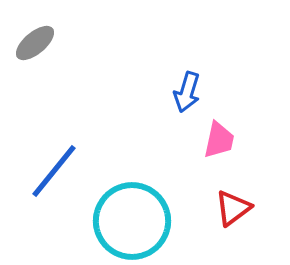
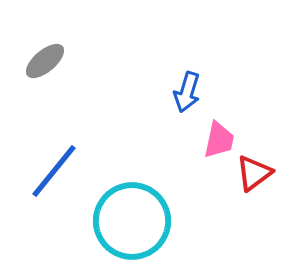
gray ellipse: moved 10 px right, 18 px down
red triangle: moved 21 px right, 35 px up
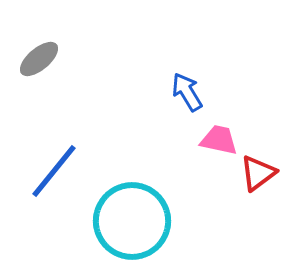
gray ellipse: moved 6 px left, 2 px up
blue arrow: rotated 132 degrees clockwise
pink trapezoid: rotated 90 degrees counterclockwise
red triangle: moved 4 px right
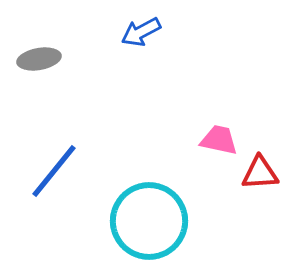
gray ellipse: rotated 30 degrees clockwise
blue arrow: moved 46 px left, 60 px up; rotated 87 degrees counterclockwise
red triangle: moved 2 px right; rotated 33 degrees clockwise
cyan circle: moved 17 px right
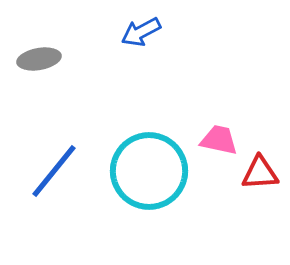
cyan circle: moved 50 px up
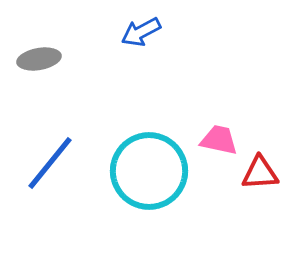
blue line: moved 4 px left, 8 px up
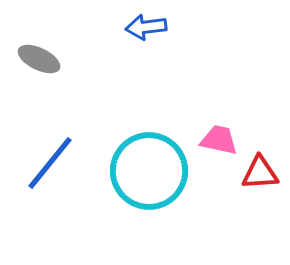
blue arrow: moved 5 px right, 5 px up; rotated 21 degrees clockwise
gray ellipse: rotated 36 degrees clockwise
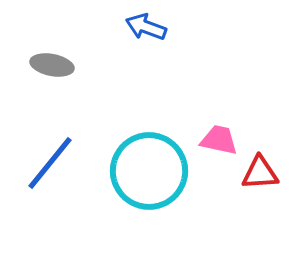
blue arrow: rotated 27 degrees clockwise
gray ellipse: moved 13 px right, 6 px down; rotated 15 degrees counterclockwise
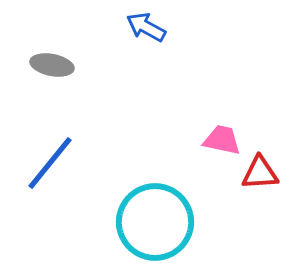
blue arrow: rotated 9 degrees clockwise
pink trapezoid: moved 3 px right
cyan circle: moved 6 px right, 51 px down
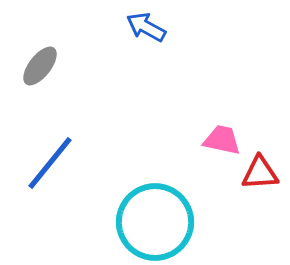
gray ellipse: moved 12 px left, 1 px down; rotated 63 degrees counterclockwise
